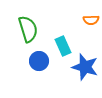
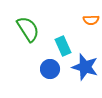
green semicircle: rotated 16 degrees counterclockwise
blue circle: moved 11 px right, 8 px down
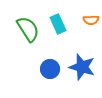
cyan rectangle: moved 5 px left, 22 px up
blue star: moved 3 px left
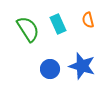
orange semicircle: moved 3 px left; rotated 77 degrees clockwise
blue star: moved 1 px up
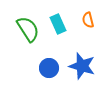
blue circle: moved 1 px left, 1 px up
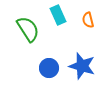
cyan rectangle: moved 9 px up
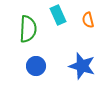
green semicircle: rotated 36 degrees clockwise
blue circle: moved 13 px left, 2 px up
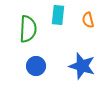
cyan rectangle: rotated 30 degrees clockwise
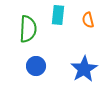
blue star: moved 2 px right, 3 px down; rotated 24 degrees clockwise
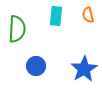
cyan rectangle: moved 2 px left, 1 px down
orange semicircle: moved 5 px up
green semicircle: moved 11 px left
